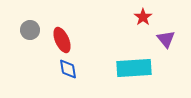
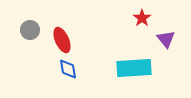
red star: moved 1 px left, 1 px down
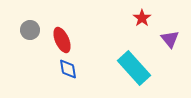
purple triangle: moved 4 px right
cyan rectangle: rotated 52 degrees clockwise
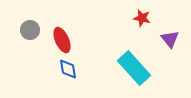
red star: rotated 24 degrees counterclockwise
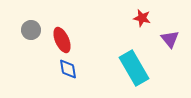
gray circle: moved 1 px right
cyan rectangle: rotated 12 degrees clockwise
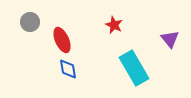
red star: moved 28 px left, 7 px down; rotated 12 degrees clockwise
gray circle: moved 1 px left, 8 px up
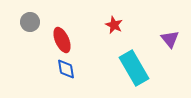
blue diamond: moved 2 px left
